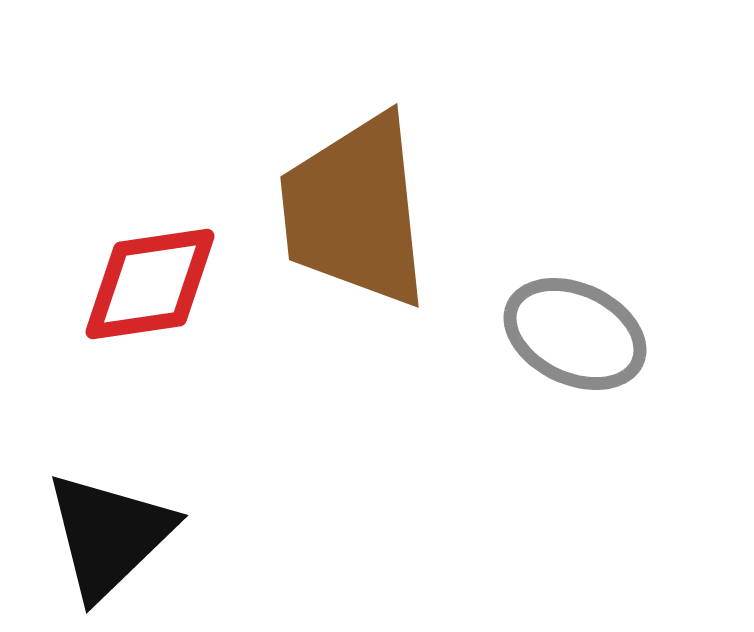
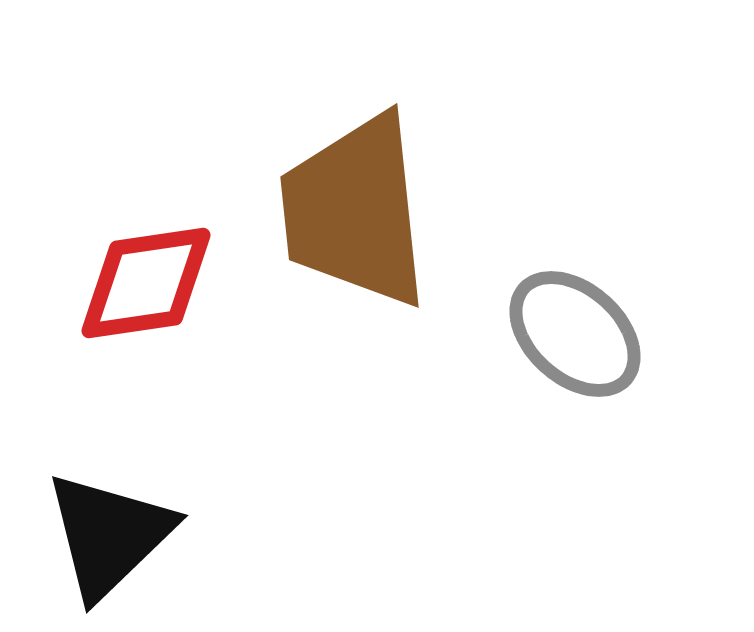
red diamond: moved 4 px left, 1 px up
gray ellipse: rotated 17 degrees clockwise
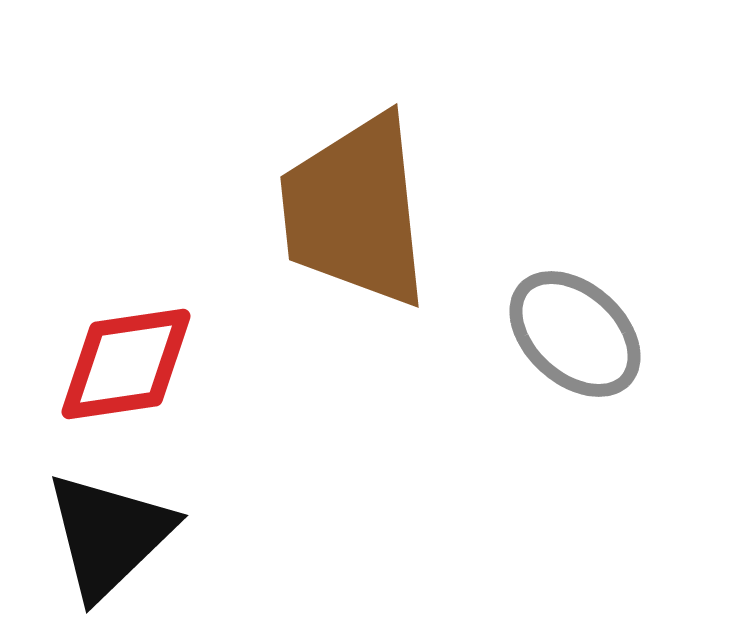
red diamond: moved 20 px left, 81 px down
